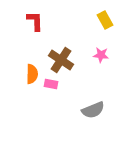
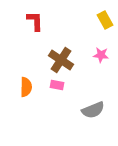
orange semicircle: moved 6 px left, 13 px down
pink rectangle: moved 6 px right, 1 px down
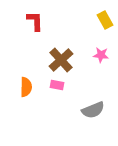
brown cross: rotated 15 degrees clockwise
